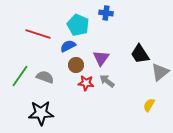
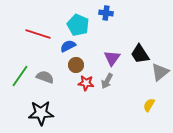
purple triangle: moved 11 px right
gray arrow: rotated 98 degrees counterclockwise
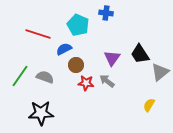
blue semicircle: moved 4 px left, 3 px down
gray arrow: rotated 98 degrees clockwise
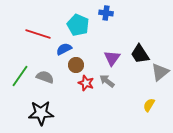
red star: rotated 14 degrees clockwise
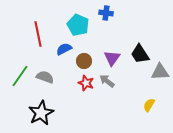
red line: rotated 60 degrees clockwise
brown circle: moved 8 px right, 4 px up
gray triangle: rotated 36 degrees clockwise
black star: rotated 25 degrees counterclockwise
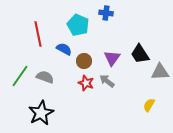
blue semicircle: rotated 56 degrees clockwise
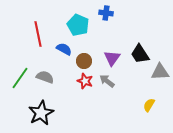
green line: moved 2 px down
red star: moved 1 px left, 2 px up
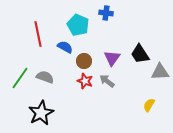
blue semicircle: moved 1 px right, 2 px up
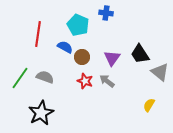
red line: rotated 20 degrees clockwise
brown circle: moved 2 px left, 4 px up
gray triangle: rotated 42 degrees clockwise
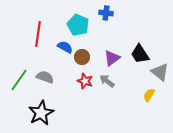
purple triangle: rotated 18 degrees clockwise
green line: moved 1 px left, 2 px down
yellow semicircle: moved 10 px up
